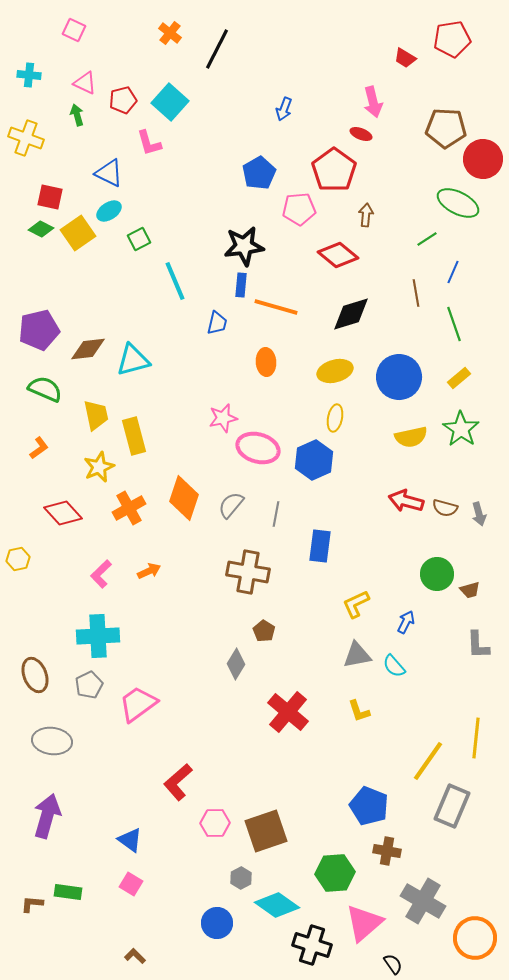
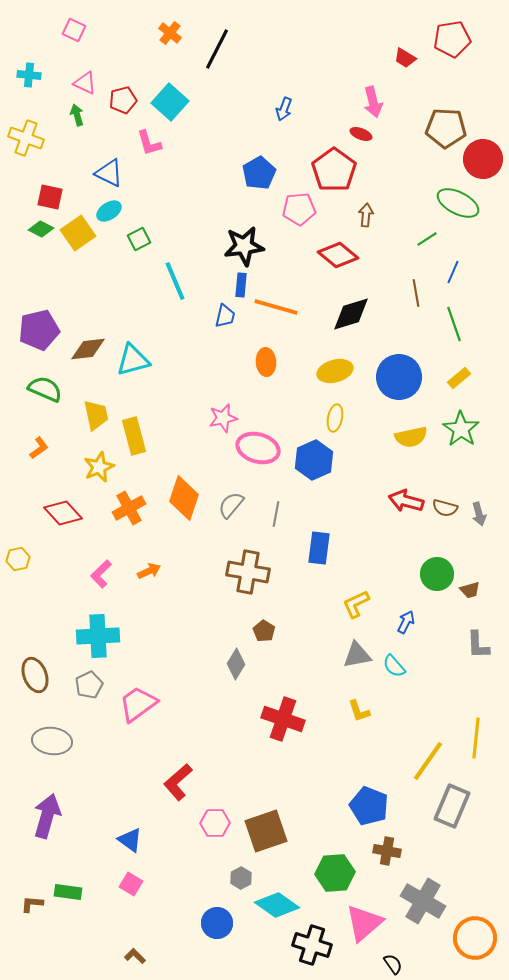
blue trapezoid at (217, 323): moved 8 px right, 7 px up
blue rectangle at (320, 546): moved 1 px left, 2 px down
red cross at (288, 712): moved 5 px left, 7 px down; rotated 21 degrees counterclockwise
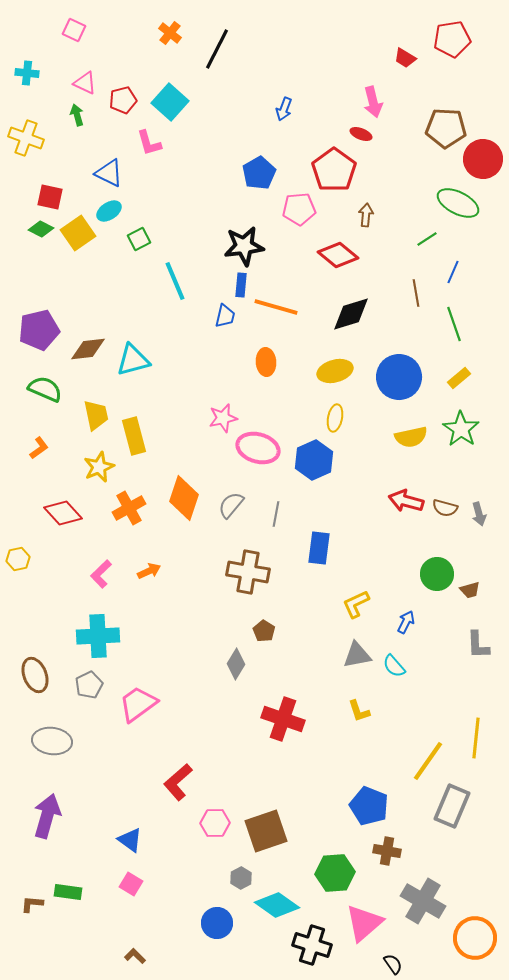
cyan cross at (29, 75): moved 2 px left, 2 px up
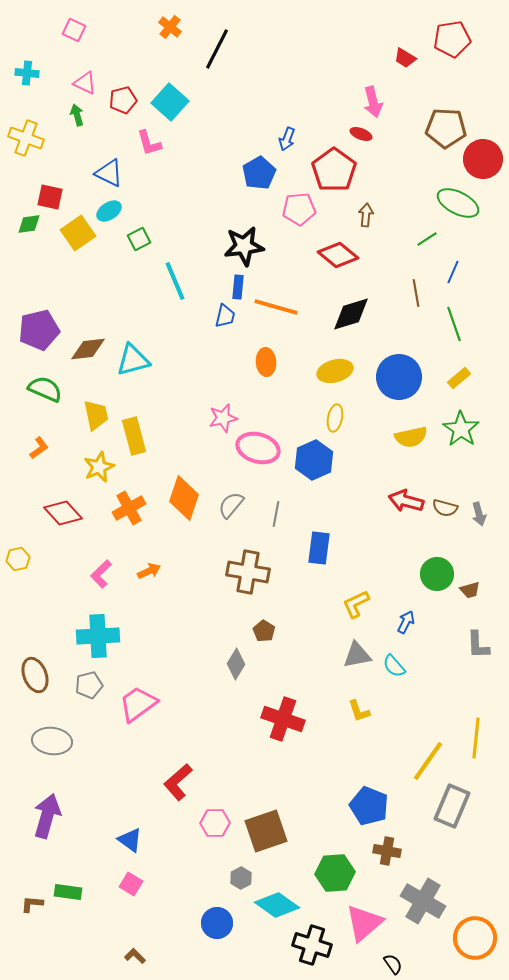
orange cross at (170, 33): moved 6 px up
blue arrow at (284, 109): moved 3 px right, 30 px down
green diamond at (41, 229): moved 12 px left, 5 px up; rotated 35 degrees counterclockwise
blue rectangle at (241, 285): moved 3 px left, 2 px down
gray pentagon at (89, 685): rotated 12 degrees clockwise
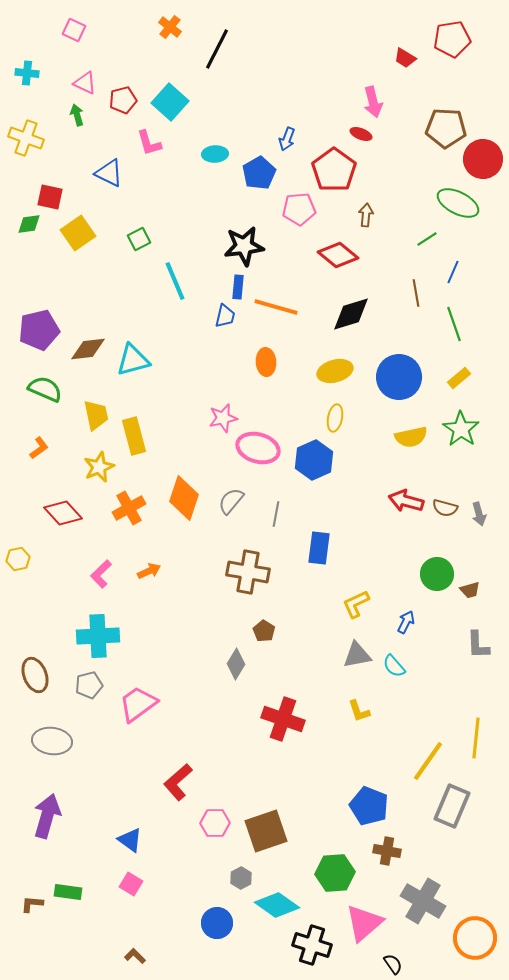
cyan ellipse at (109, 211): moved 106 px right, 57 px up; rotated 30 degrees clockwise
gray semicircle at (231, 505): moved 4 px up
